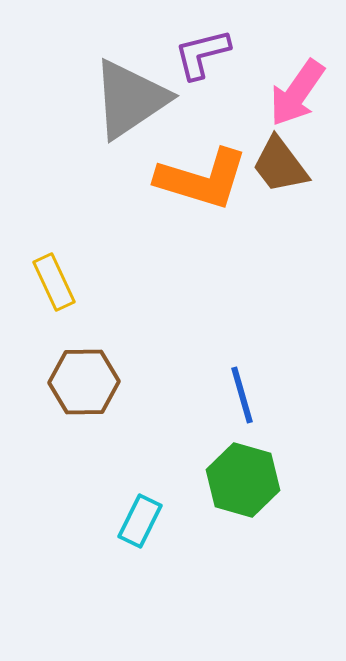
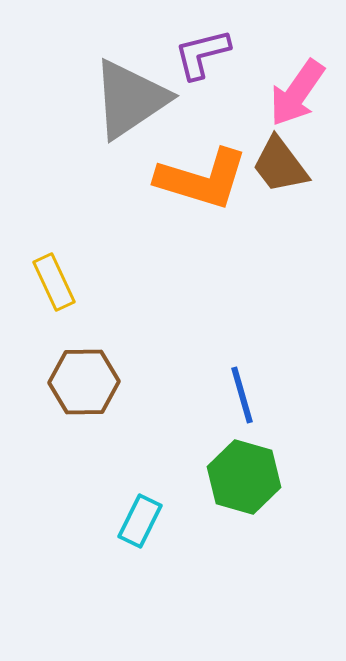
green hexagon: moved 1 px right, 3 px up
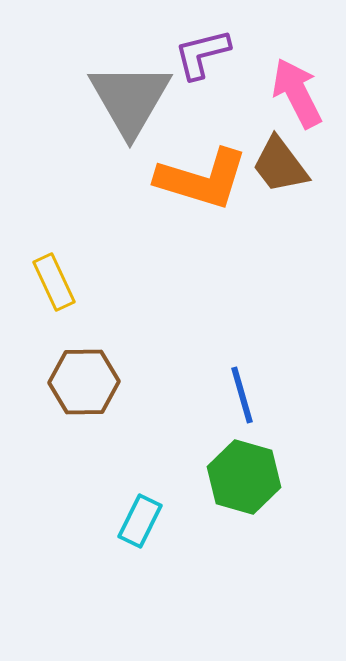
pink arrow: rotated 118 degrees clockwise
gray triangle: rotated 26 degrees counterclockwise
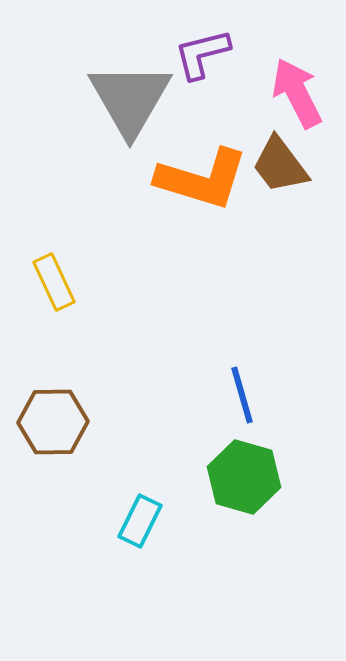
brown hexagon: moved 31 px left, 40 px down
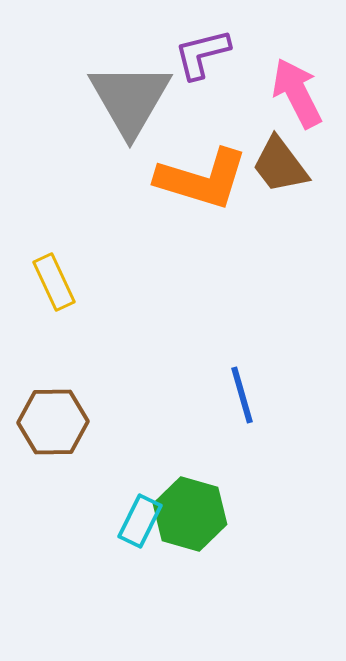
green hexagon: moved 54 px left, 37 px down
